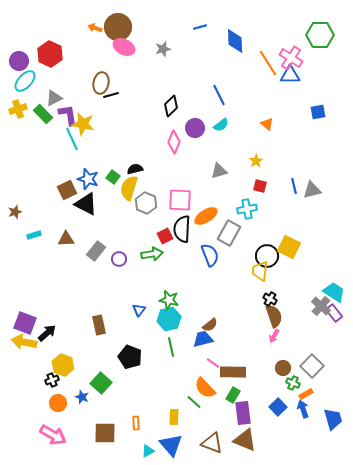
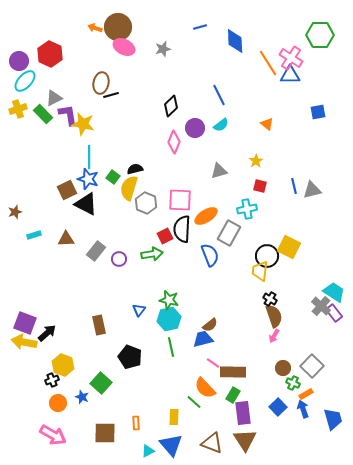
cyan line at (72, 139): moved 17 px right, 18 px down; rotated 25 degrees clockwise
brown triangle at (245, 440): rotated 35 degrees clockwise
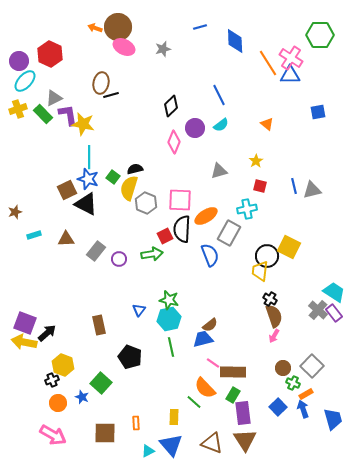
gray cross at (321, 306): moved 3 px left, 4 px down
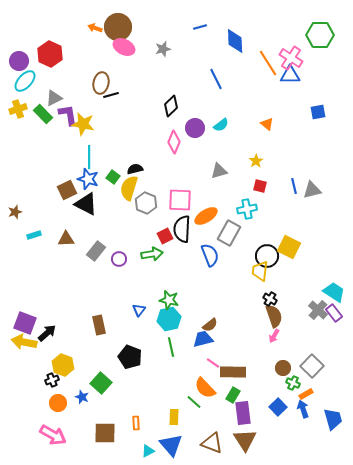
blue line at (219, 95): moved 3 px left, 16 px up
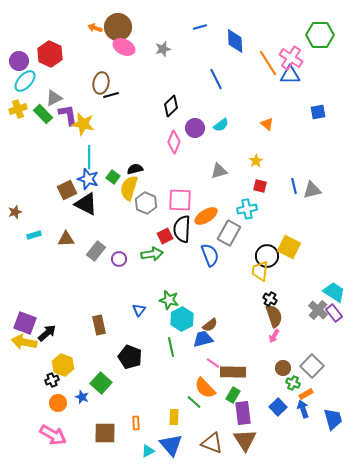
cyan hexagon at (169, 319): moved 13 px right; rotated 15 degrees counterclockwise
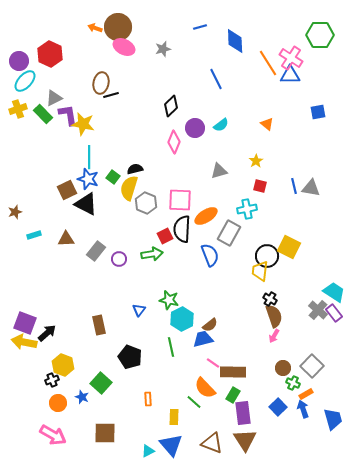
gray triangle at (312, 190): moved 1 px left, 2 px up; rotated 24 degrees clockwise
orange rectangle at (136, 423): moved 12 px right, 24 px up
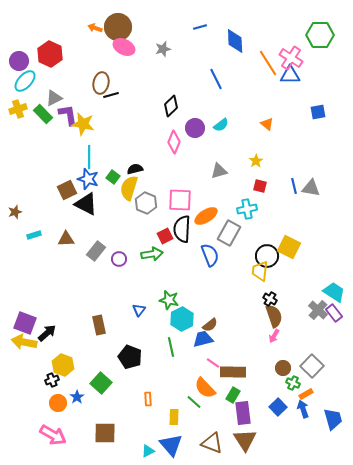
blue star at (82, 397): moved 5 px left; rotated 16 degrees clockwise
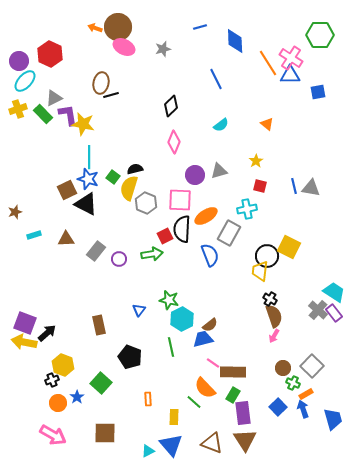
blue square at (318, 112): moved 20 px up
purple circle at (195, 128): moved 47 px down
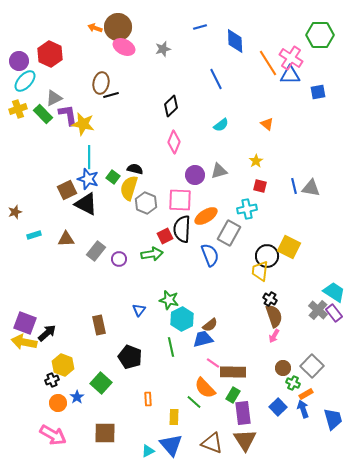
black semicircle at (135, 169): rotated 28 degrees clockwise
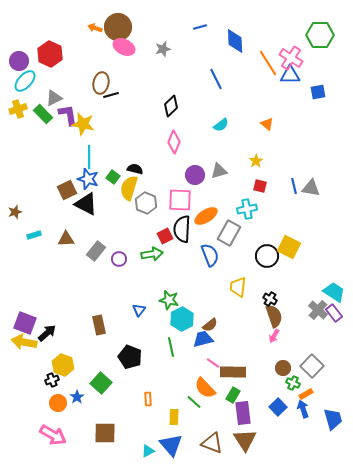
yellow trapezoid at (260, 271): moved 22 px left, 16 px down
